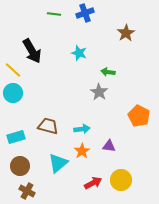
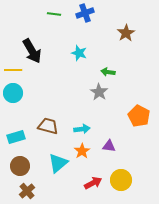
yellow line: rotated 42 degrees counterclockwise
brown cross: rotated 21 degrees clockwise
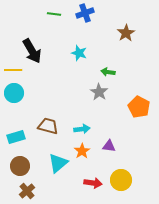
cyan circle: moved 1 px right
orange pentagon: moved 9 px up
red arrow: rotated 36 degrees clockwise
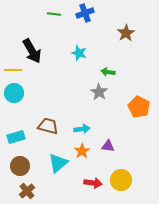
purple triangle: moved 1 px left
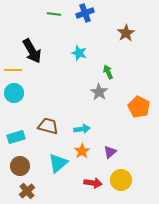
green arrow: rotated 56 degrees clockwise
purple triangle: moved 2 px right, 6 px down; rotated 48 degrees counterclockwise
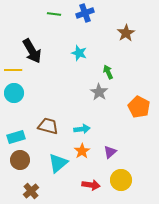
brown circle: moved 6 px up
red arrow: moved 2 px left, 2 px down
brown cross: moved 4 px right
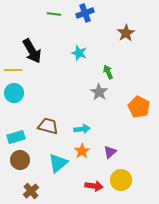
red arrow: moved 3 px right, 1 px down
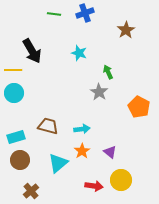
brown star: moved 3 px up
purple triangle: rotated 40 degrees counterclockwise
